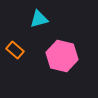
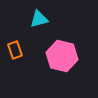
orange rectangle: rotated 30 degrees clockwise
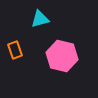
cyan triangle: moved 1 px right
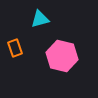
orange rectangle: moved 2 px up
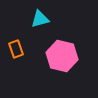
orange rectangle: moved 1 px right, 1 px down
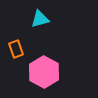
pink hexagon: moved 18 px left, 16 px down; rotated 16 degrees clockwise
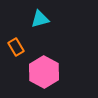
orange rectangle: moved 2 px up; rotated 12 degrees counterclockwise
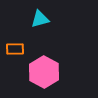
orange rectangle: moved 1 px left, 2 px down; rotated 60 degrees counterclockwise
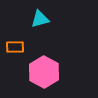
orange rectangle: moved 2 px up
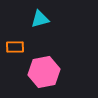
pink hexagon: rotated 20 degrees clockwise
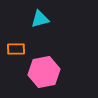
orange rectangle: moved 1 px right, 2 px down
